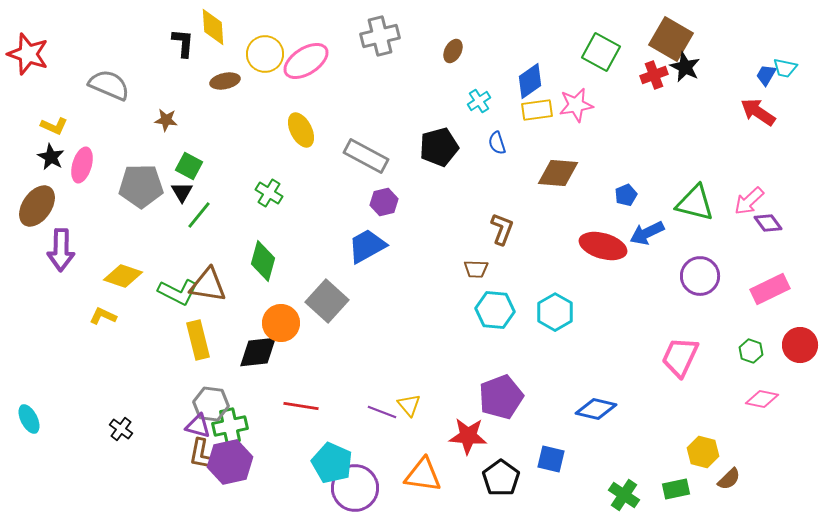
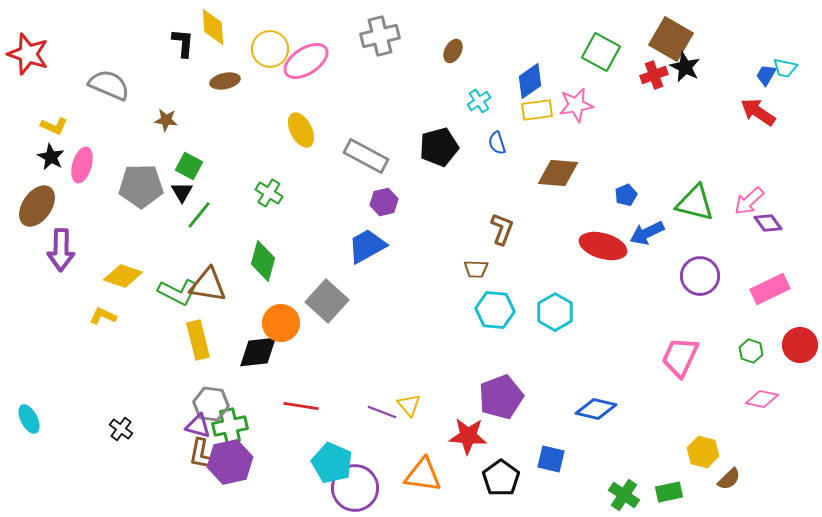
yellow circle at (265, 54): moved 5 px right, 5 px up
green rectangle at (676, 489): moved 7 px left, 3 px down
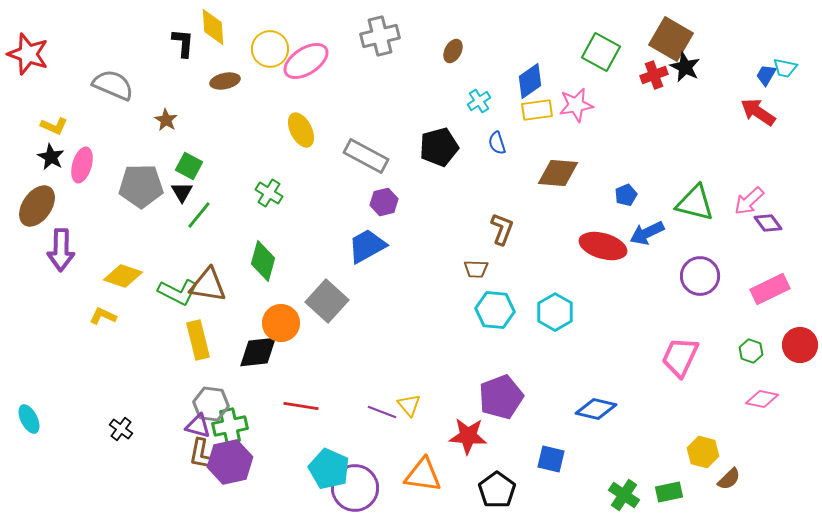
gray semicircle at (109, 85): moved 4 px right
brown star at (166, 120): rotated 25 degrees clockwise
cyan pentagon at (332, 463): moved 3 px left, 6 px down
black pentagon at (501, 478): moved 4 px left, 12 px down
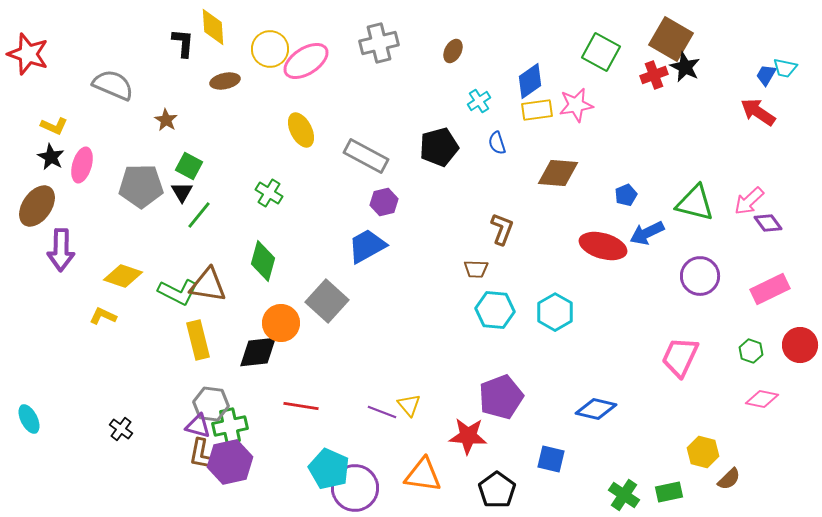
gray cross at (380, 36): moved 1 px left, 7 px down
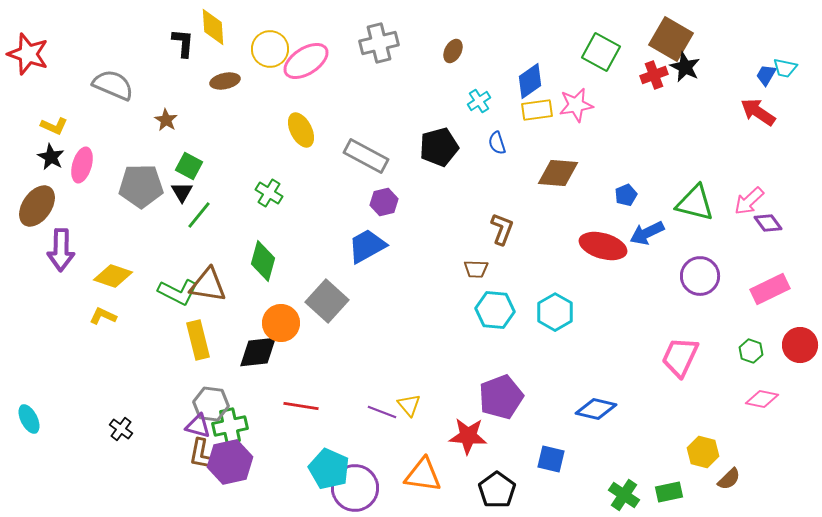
yellow diamond at (123, 276): moved 10 px left
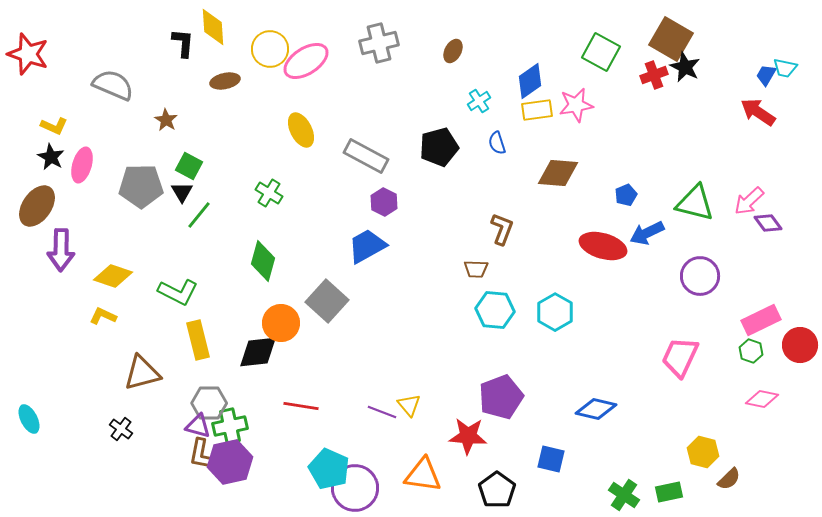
purple hexagon at (384, 202): rotated 20 degrees counterclockwise
brown triangle at (208, 285): moved 66 px left, 88 px down; rotated 24 degrees counterclockwise
pink rectangle at (770, 289): moved 9 px left, 31 px down
gray hexagon at (211, 404): moved 2 px left, 1 px up; rotated 8 degrees counterclockwise
